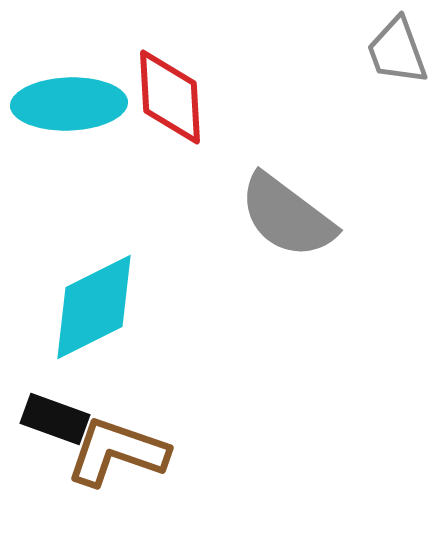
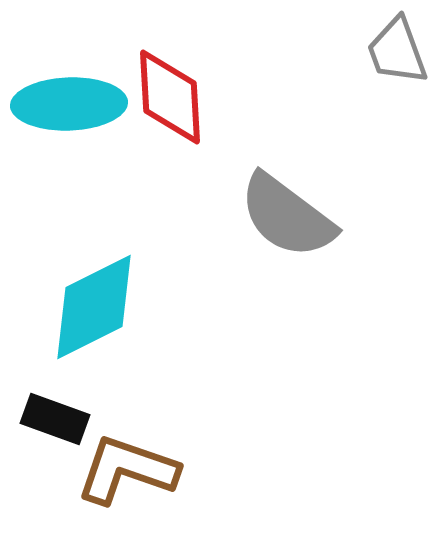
brown L-shape: moved 10 px right, 18 px down
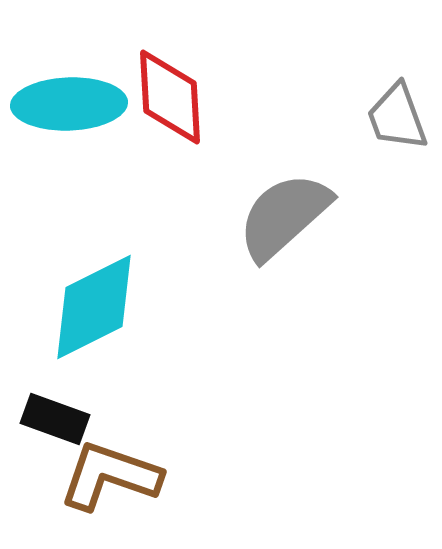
gray trapezoid: moved 66 px down
gray semicircle: moved 3 px left; rotated 101 degrees clockwise
brown L-shape: moved 17 px left, 6 px down
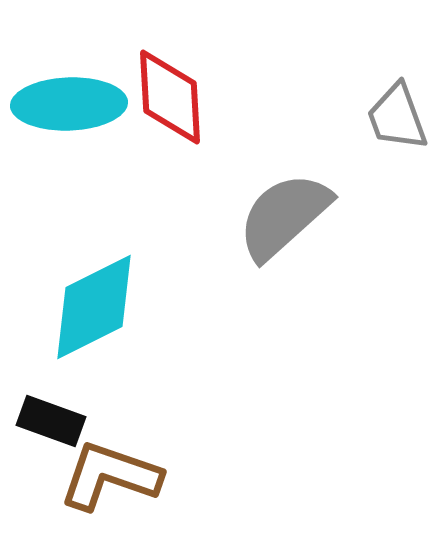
black rectangle: moved 4 px left, 2 px down
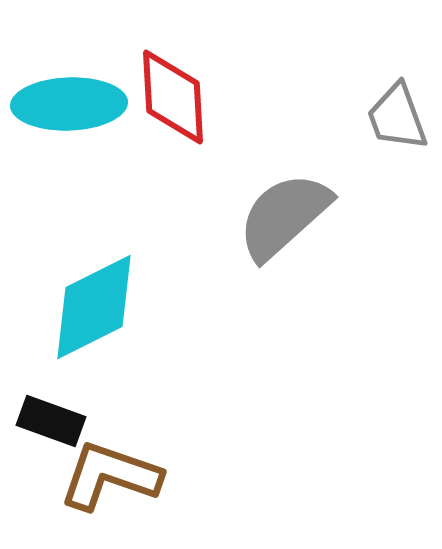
red diamond: moved 3 px right
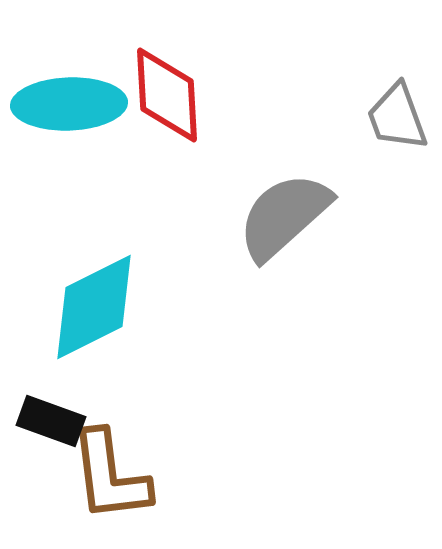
red diamond: moved 6 px left, 2 px up
brown L-shape: rotated 116 degrees counterclockwise
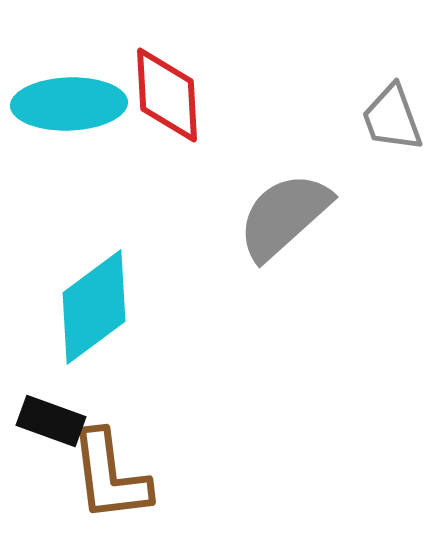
gray trapezoid: moved 5 px left, 1 px down
cyan diamond: rotated 10 degrees counterclockwise
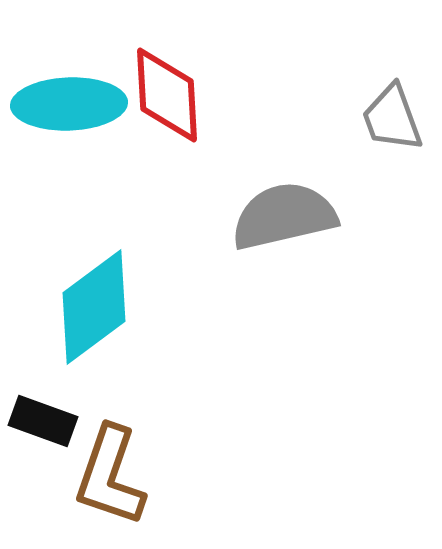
gray semicircle: rotated 29 degrees clockwise
black rectangle: moved 8 px left
brown L-shape: rotated 26 degrees clockwise
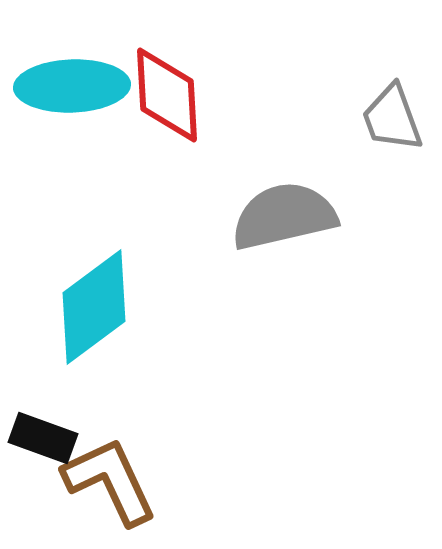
cyan ellipse: moved 3 px right, 18 px up
black rectangle: moved 17 px down
brown L-shape: moved 5 px down; rotated 136 degrees clockwise
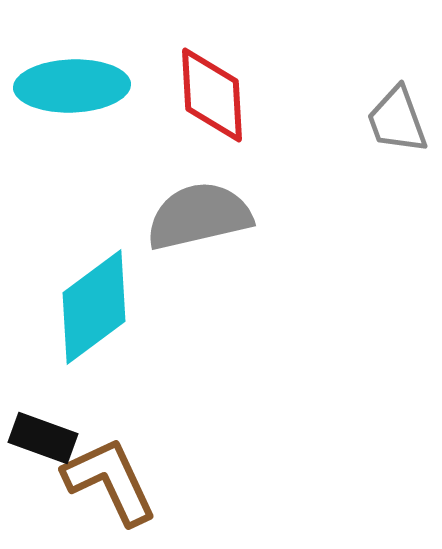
red diamond: moved 45 px right
gray trapezoid: moved 5 px right, 2 px down
gray semicircle: moved 85 px left
